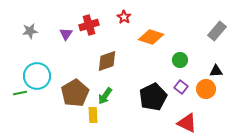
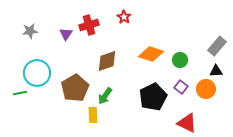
gray rectangle: moved 15 px down
orange diamond: moved 17 px down
cyan circle: moved 3 px up
brown pentagon: moved 5 px up
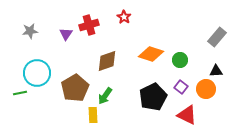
gray rectangle: moved 9 px up
red triangle: moved 8 px up
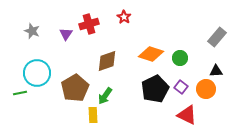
red cross: moved 1 px up
gray star: moved 2 px right; rotated 28 degrees clockwise
green circle: moved 2 px up
black pentagon: moved 2 px right, 8 px up
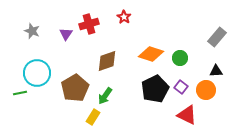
orange circle: moved 1 px down
yellow rectangle: moved 2 px down; rotated 35 degrees clockwise
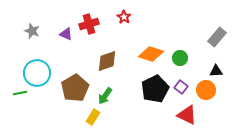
purple triangle: rotated 40 degrees counterclockwise
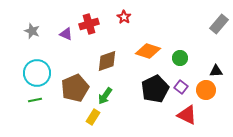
gray rectangle: moved 2 px right, 13 px up
orange diamond: moved 3 px left, 3 px up
brown pentagon: rotated 8 degrees clockwise
green line: moved 15 px right, 7 px down
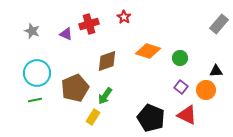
black pentagon: moved 4 px left, 29 px down; rotated 24 degrees counterclockwise
